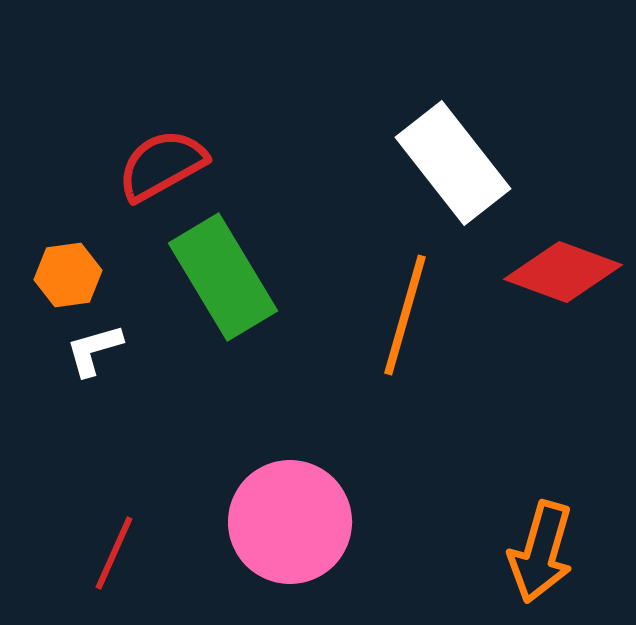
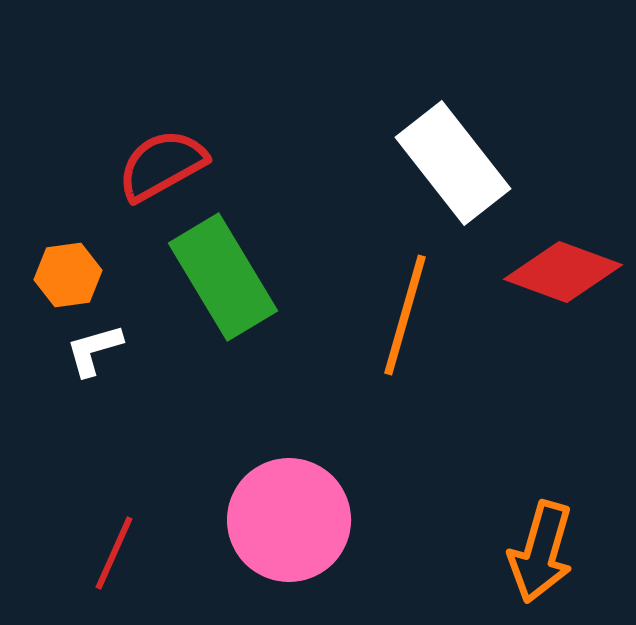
pink circle: moved 1 px left, 2 px up
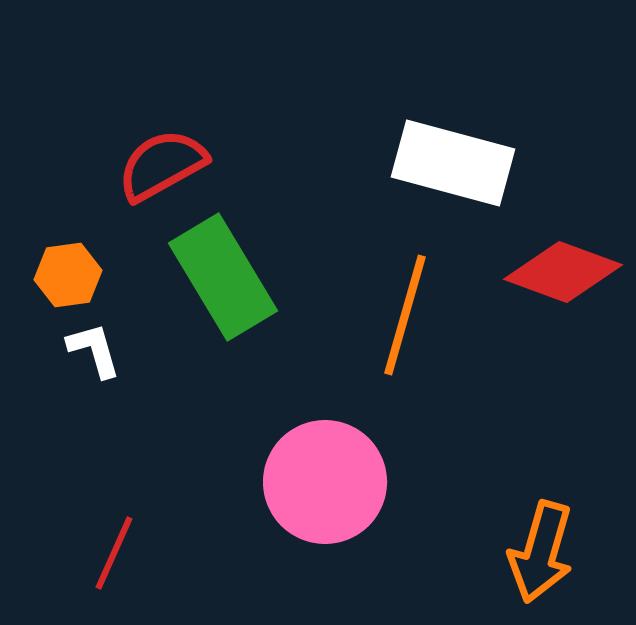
white rectangle: rotated 37 degrees counterclockwise
white L-shape: rotated 90 degrees clockwise
pink circle: moved 36 px right, 38 px up
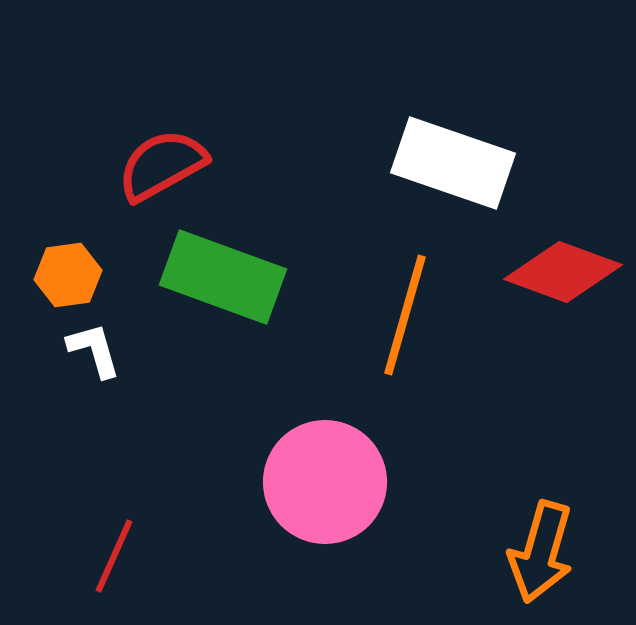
white rectangle: rotated 4 degrees clockwise
green rectangle: rotated 39 degrees counterclockwise
red line: moved 3 px down
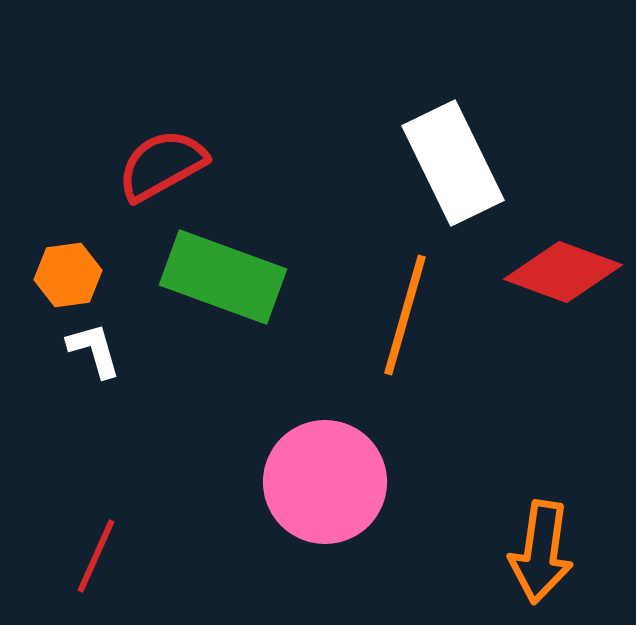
white rectangle: rotated 45 degrees clockwise
orange arrow: rotated 8 degrees counterclockwise
red line: moved 18 px left
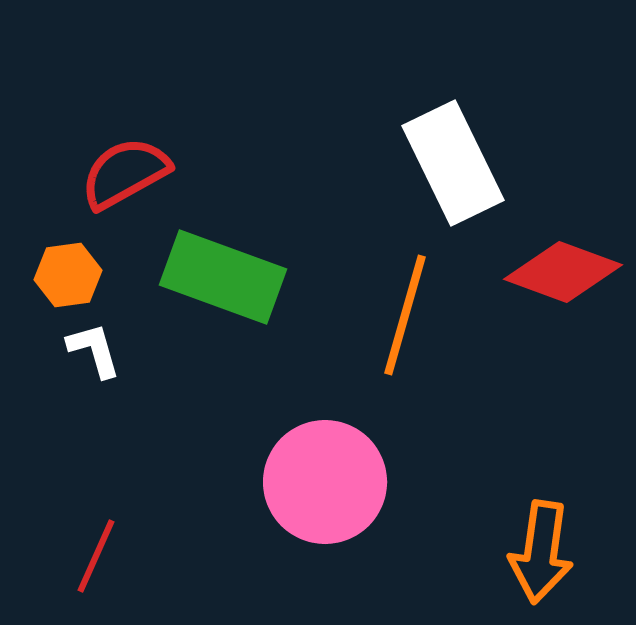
red semicircle: moved 37 px left, 8 px down
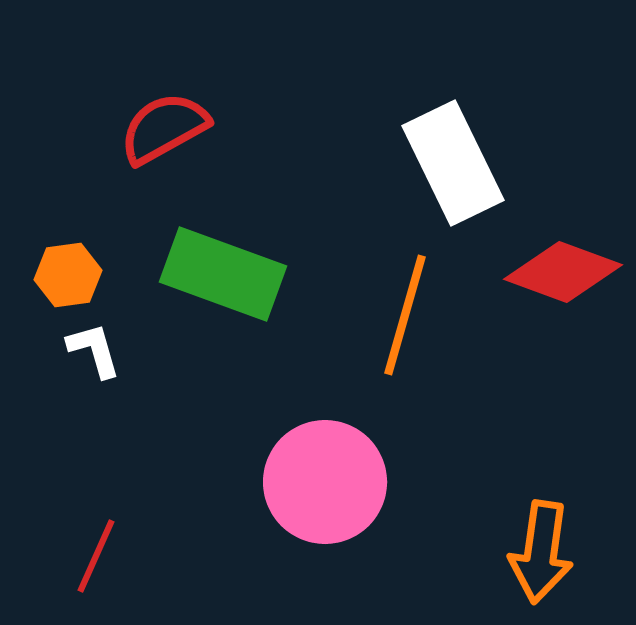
red semicircle: moved 39 px right, 45 px up
green rectangle: moved 3 px up
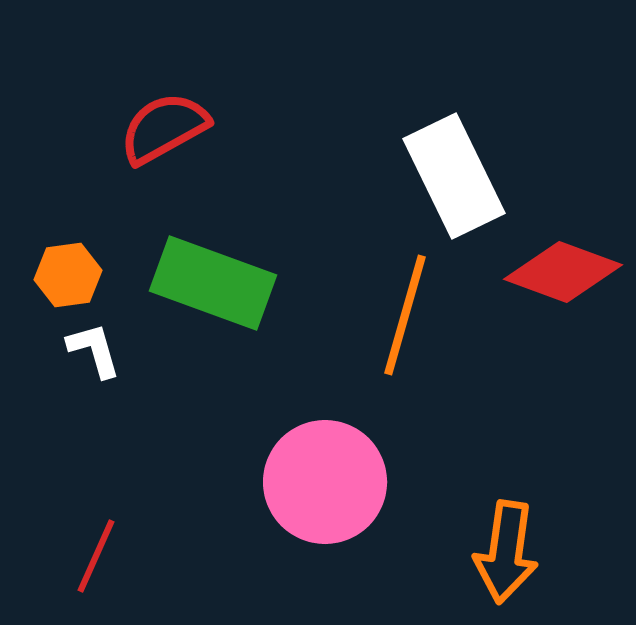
white rectangle: moved 1 px right, 13 px down
green rectangle: moved 10 px left, 9 px down
orange arrow: moved 35 px left
